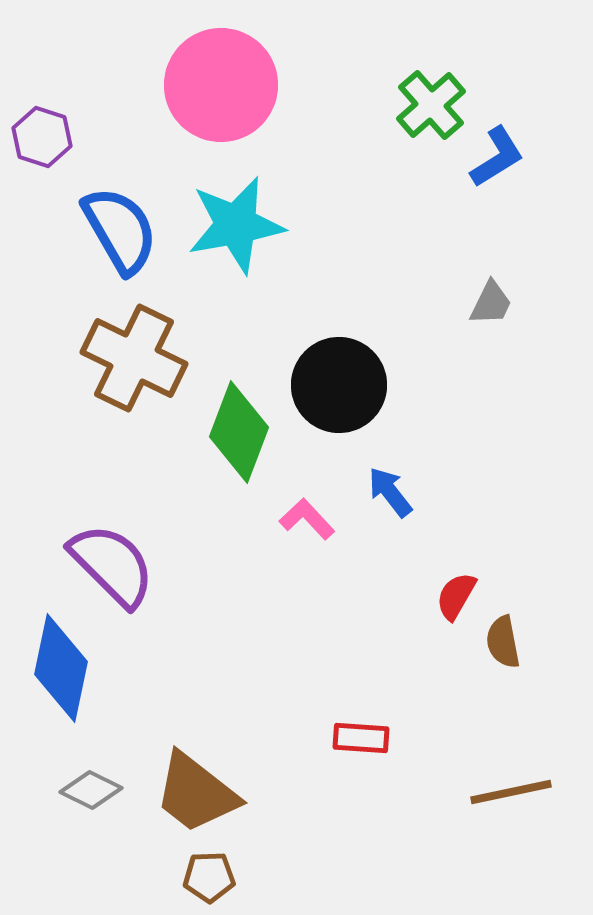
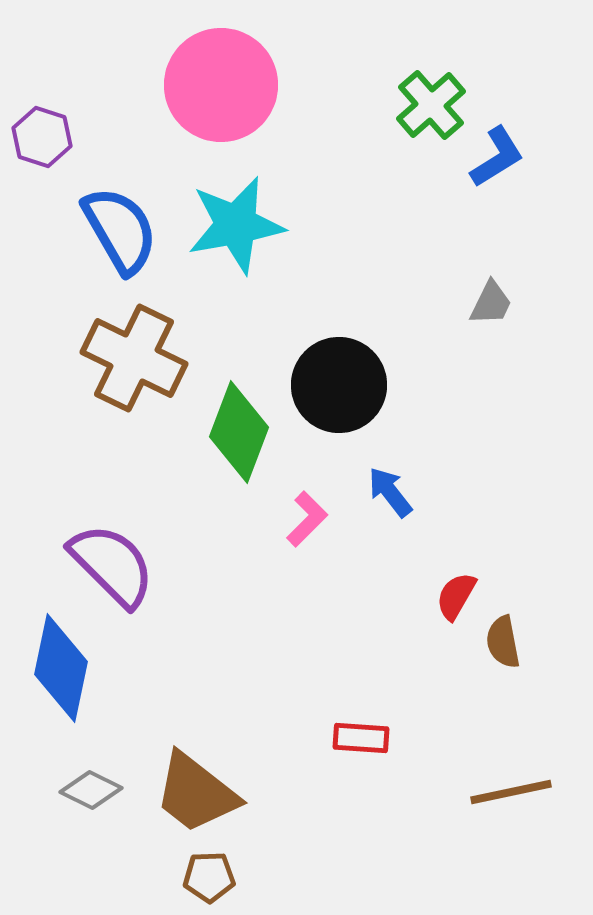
pink L-shape: rotated 88 degrees clockwise
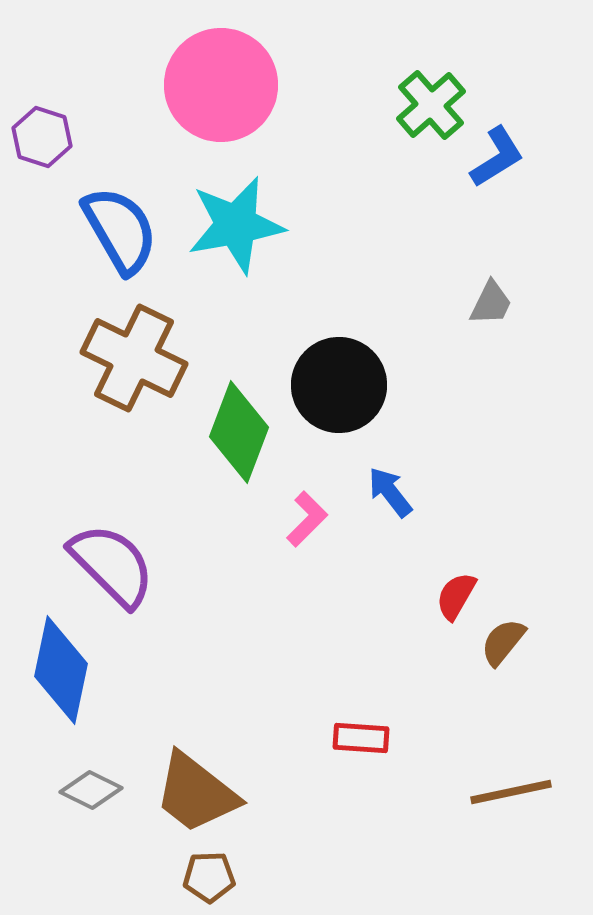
brown semicircle: rotated 50 degrees clockwise
blue diamond: moved 2 px down
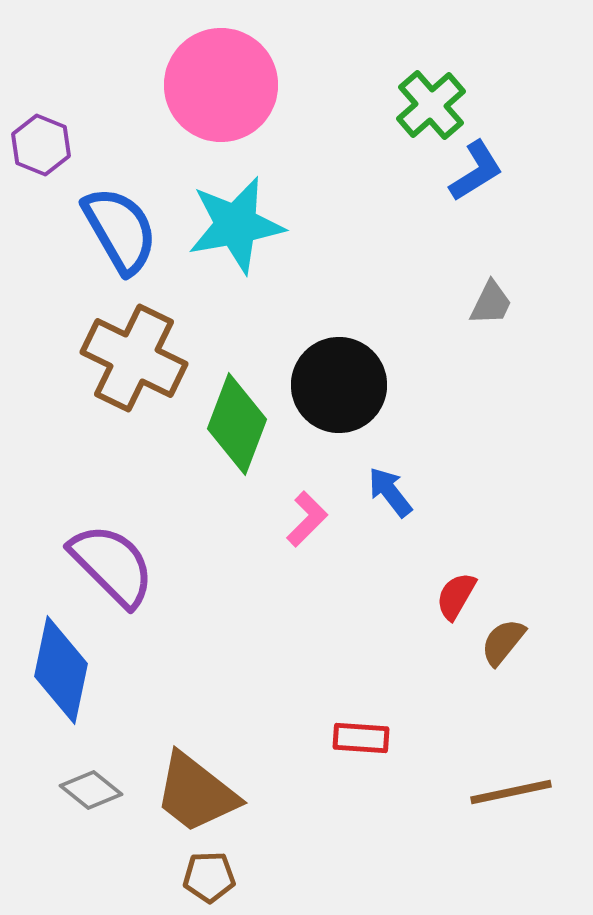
purple hexagon: moved 1 px left, 8 px down; rotated 4 degrees clockwise
blue L-shape: moved 21 px left, 14 px down
green diamond: moved 2 px left, 8 px up
gray diamond: rotated 12 degrees clockwise
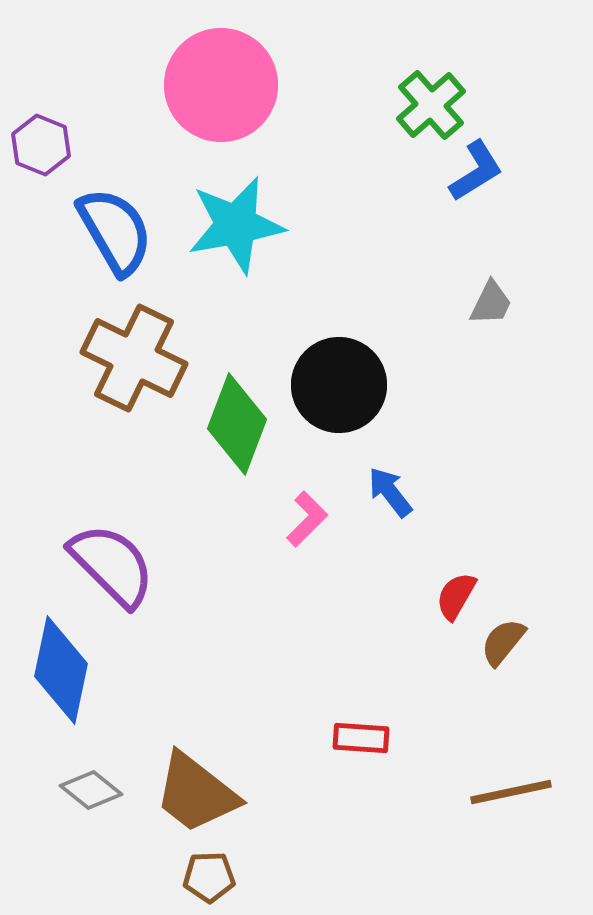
blue semicircle: moved 5 px left, 1 px down
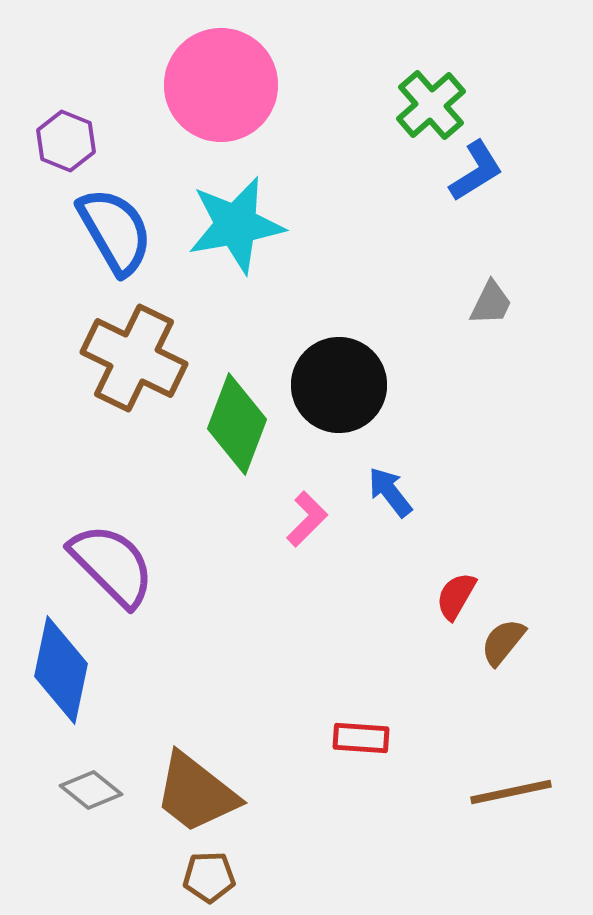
purple hexagon: moved 25 px right, 4 px up
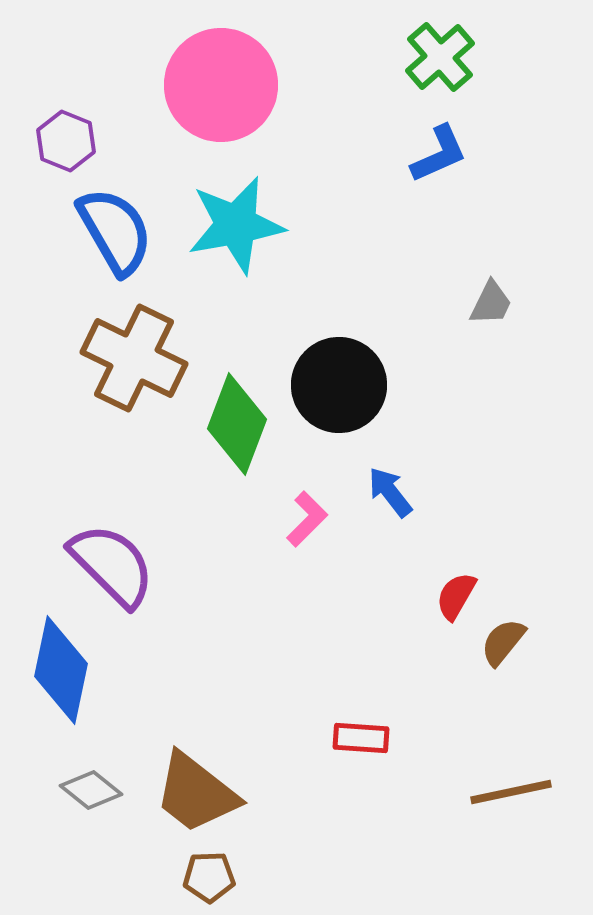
green cross: moved 9 px right, 48 px up
blue L-shape: moved 37 px left, 17 px up; rotated 8 degrees clockwise
